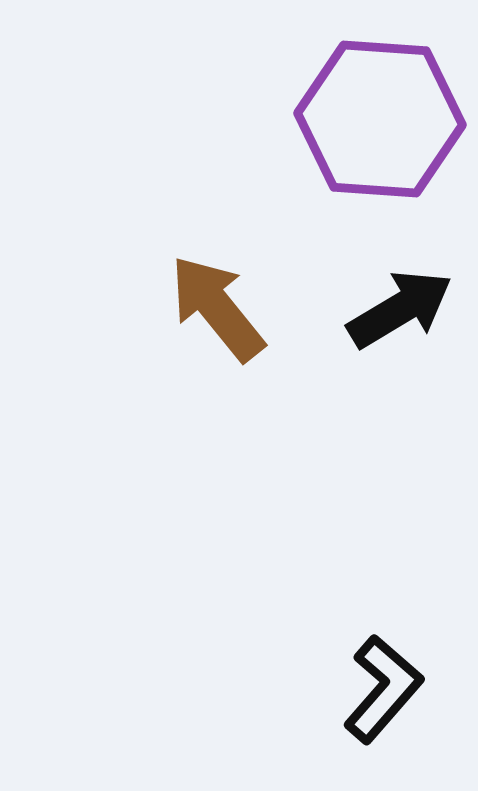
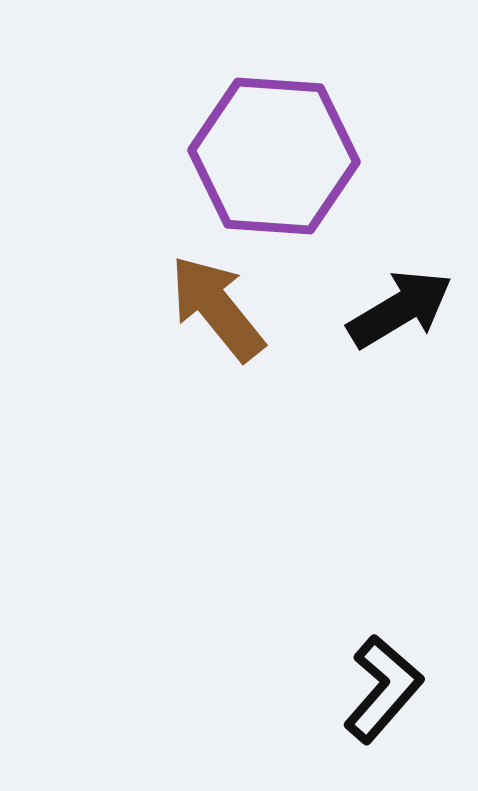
purple hexagon: moved 106 px left, 37 px down
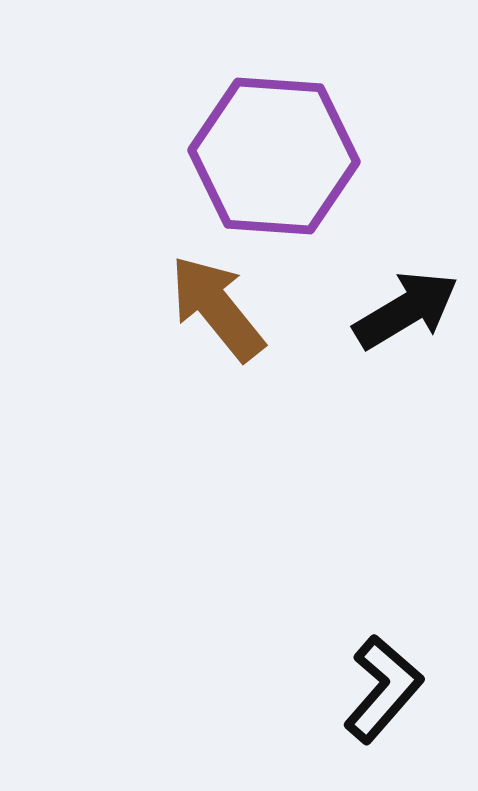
black arrow: moved 6 px right, 1 px down
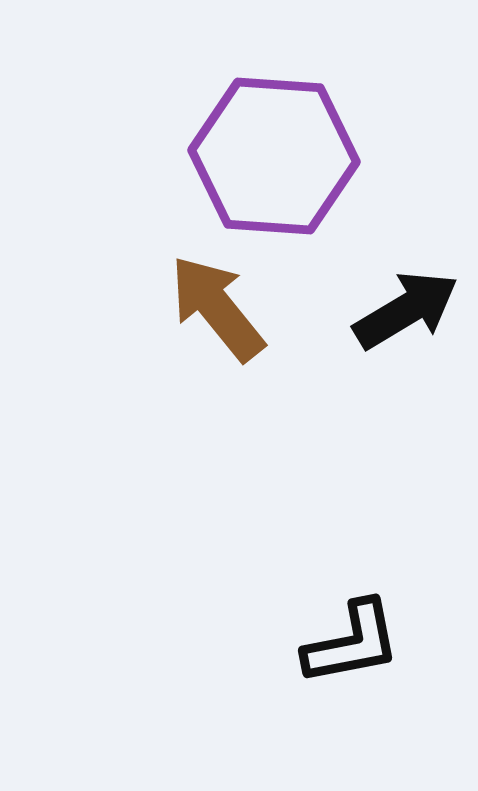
black L-shape: moved 31 px left, 46 px up; rotated 38 degrees clockwise
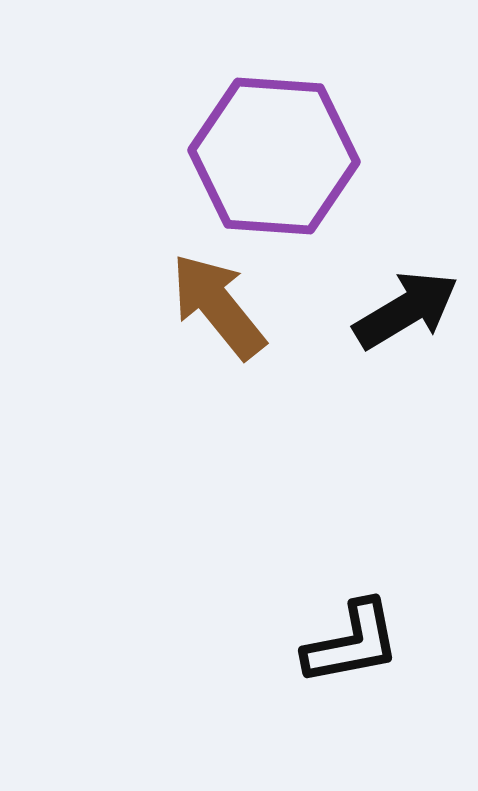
brown arrow: moved 1 px right, 2 px up
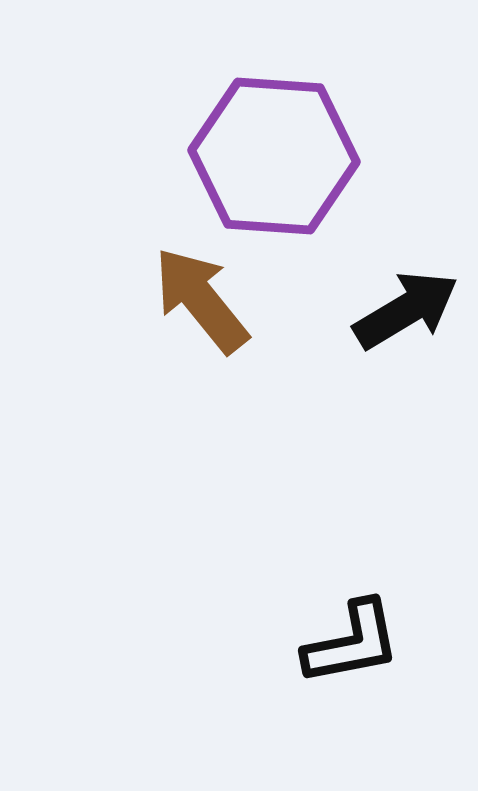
brown arrow: moved 17 px left, 6 px up
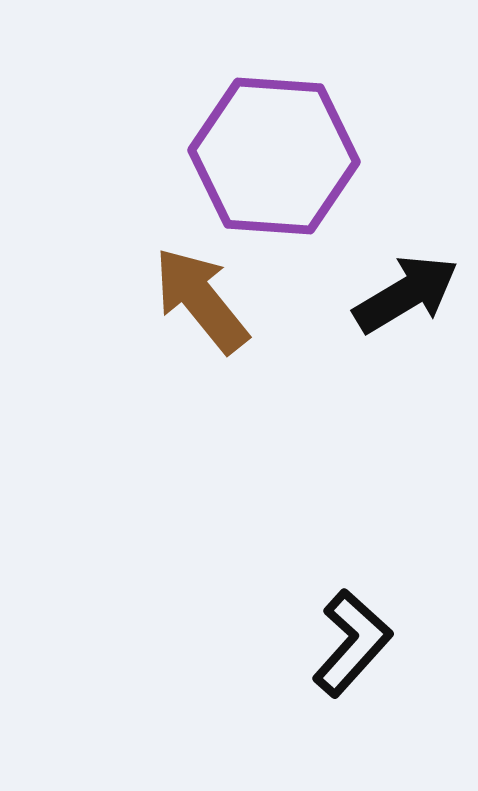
black arrow: moved 16 px up
black L-shape: rotated 37 degrees counterclockwise
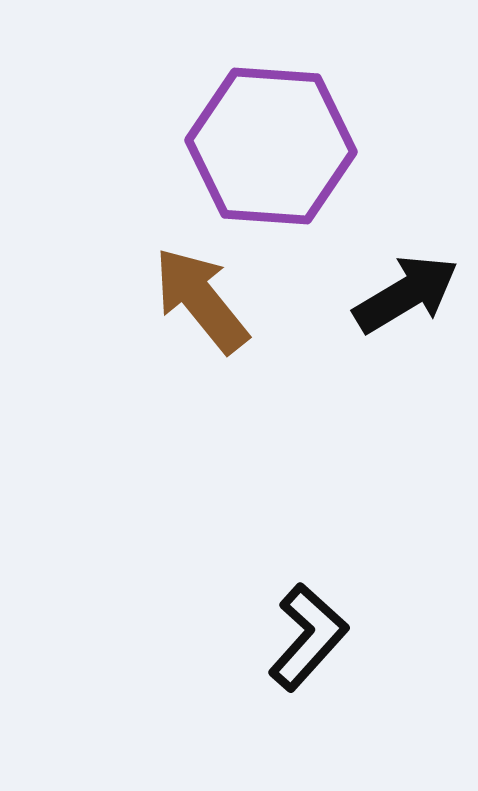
purple hexagon: moved 3 px left, 10 px up
black L-shape: moved 44 px left, 6 px up
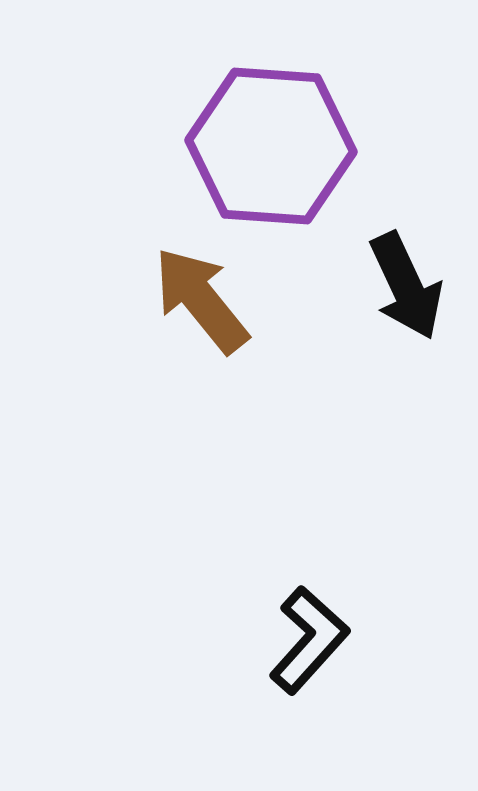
black arrow: moved 8 px up; rotated 96 degrees clockwise
black L-shape: moved 1 px right, 3 px down
